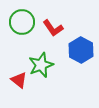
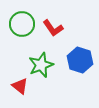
green circle: moved 2 px down
blue hexagon: moved 1 px left, 10 px down; rotated 10 degrees counterclockwise
red triangle: moved 1 px right, 6 px down
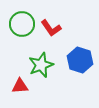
red L-shape: moved 2 px left
red triangle: rotated 42 degrees counterclockwise
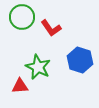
green circle: moved 7 px up
green star: moved 3 px left, 2 px down; rotated 25 degrees counterclockwise
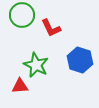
green circle: moved 2 px up
red L-shape: rotated 10 degrees clockwise
green star: moved 2 px left, 2 px up
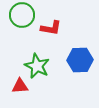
red L-shape: rotated 55 degrees counterclockwise
blue hexagon: rotated 20 degrees counterclockwise
green star: moved 1 px right, 1 px down
